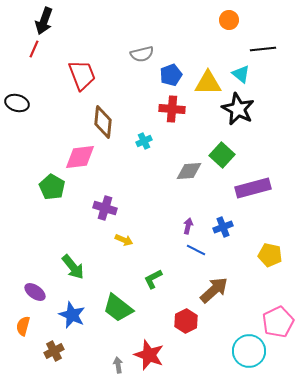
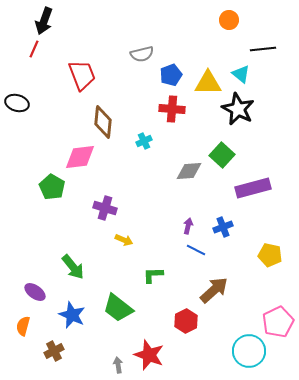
green L-shape: moved 4 px up; rotated 25 degrees clockwise
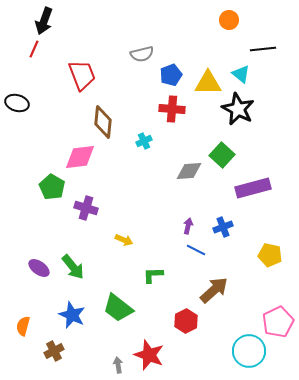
purple cross: moved 19 px left
purple ellipse: moved 4 px right, 24 px up
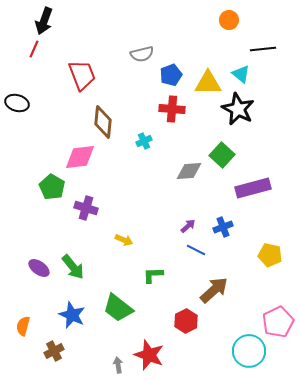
purple arrow: rotated 35 degrees clockwise
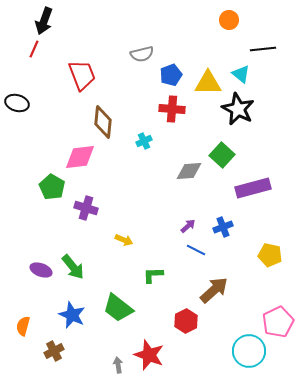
purple ellipse: moved 2 px right, 2 px down; rotated 15 degrees counterclockwise
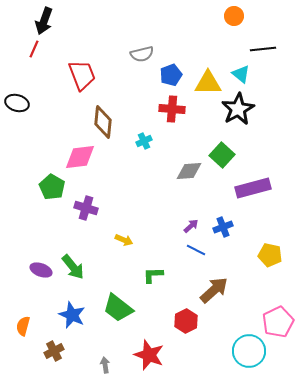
orange circle: moved 5 px right, 4 px up
black star: rotated 16 degrees clockwise
purple arrow: moved 3 px right
gray arrow: moved 13 px left
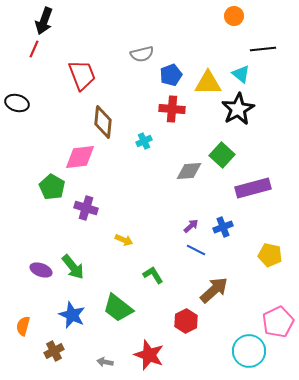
green L-shape: rotated 60 degrees clockwise
gray arrow: moved 3 px up; rotated 70 degrees counterclockwise
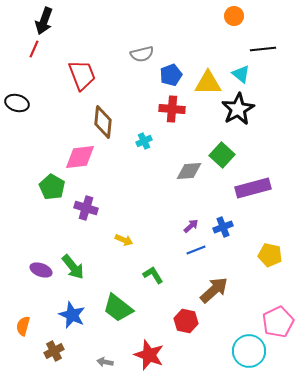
blue line: rotated 48 degrees counterclockwise
red hexagon: rotated 20 degrees counterclockwise
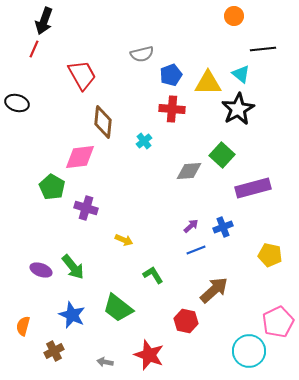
red trapezoid: rotated 8 degrees counterclockwise
cyan cross: rotated 14 degrees counterclockwise
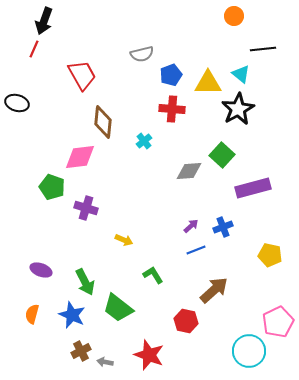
green pentagon: rotated 10 degrees counterclockwise
green arrow: moved 12 px right, 15 px down; rotated 12 degrees clockwise
orange semicircle: moved 9 px right, 12 px up
brown cross: moved 27 px right
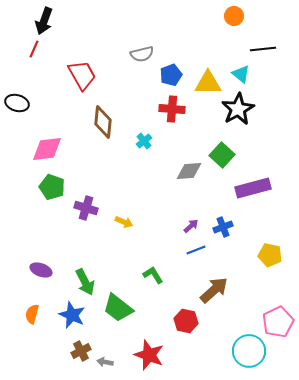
pink diamond: moved 33 px left, 8 px up
yellow arrow: moved 18 px up
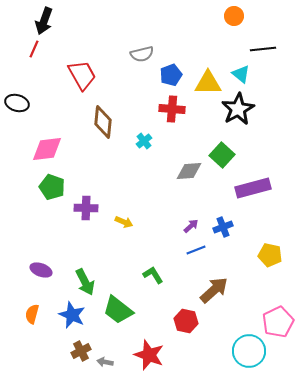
purple cross: rotated 15 degrees counterclockwise
green trapezoid: moved 2 px down
